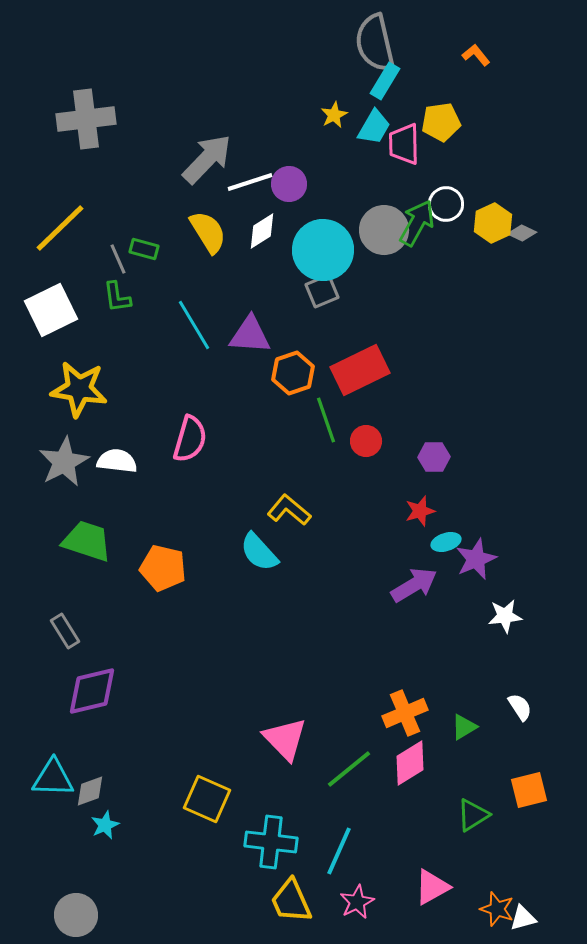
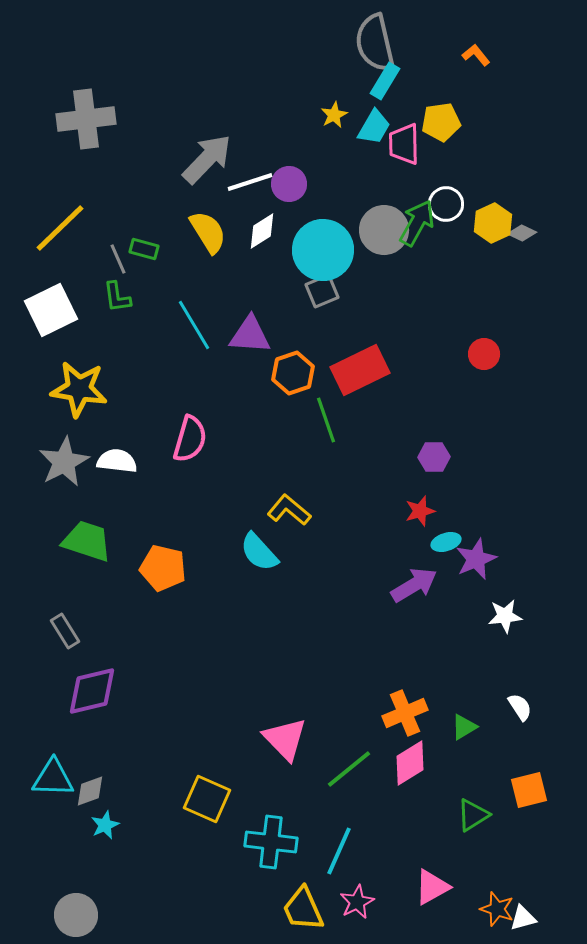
red circle at (366, 441): moved 118 px right, 87 px up
yellow trapezoid at (291, 901): moved 12 px right, 8 px down
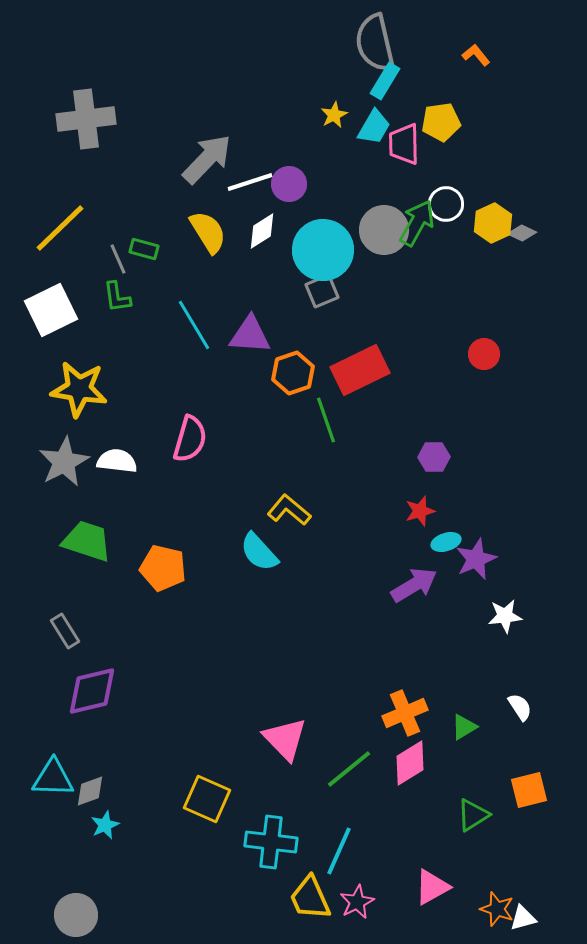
yellow trapezoid at (303, 909): moved 7 px right, 11 px up
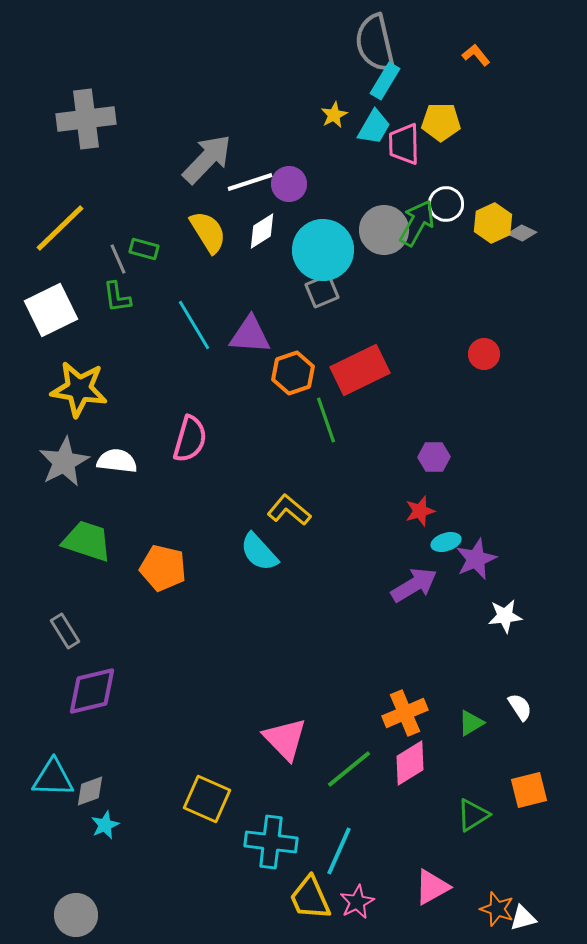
yellow pentagon at (441, 122): rotated 9 degrees clockwise
green triangle at (464, 727): moved 7 px right, 4 px up
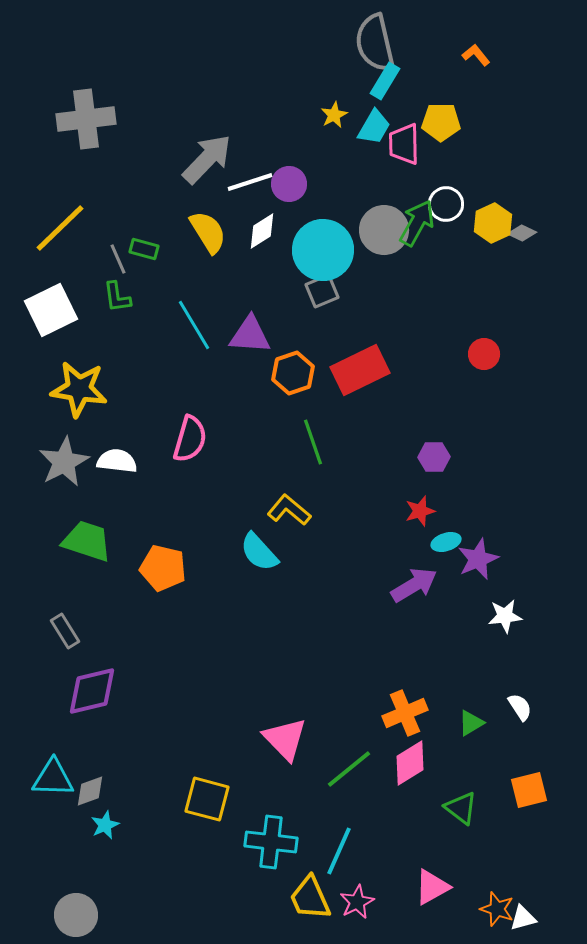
green line at (326, 420): moved 13 px left, 22 px down
purple star at (476, 559): moved 2 px right
yellow square at (207, 799): rotated 9 degrees counterclockwise
green triangle at (473, 815): moved 12 px left, 7 px up; rotated 51 degrees counterclockwise
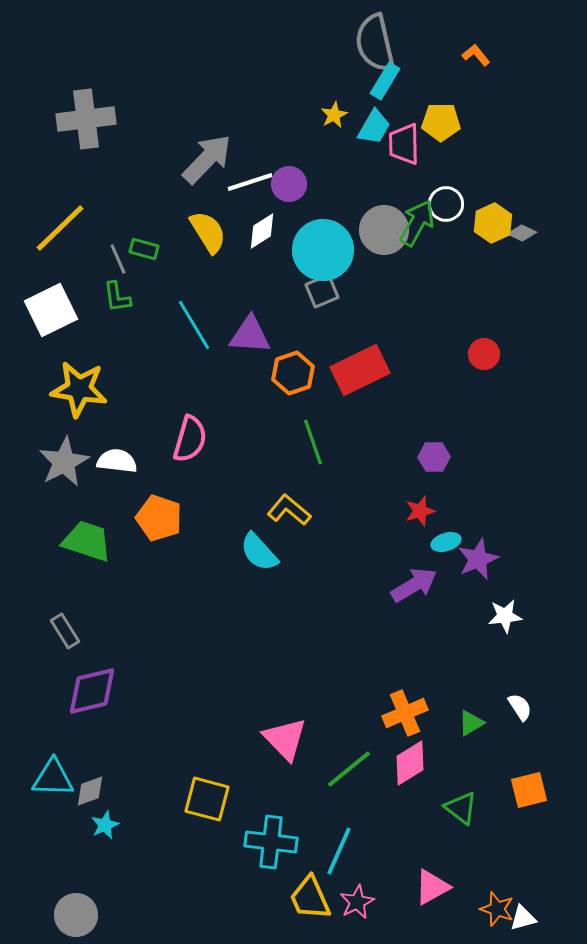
orange pentagon at (163, 568): moved 4 px left, 50 px up; rotated 6 degrees clockwise
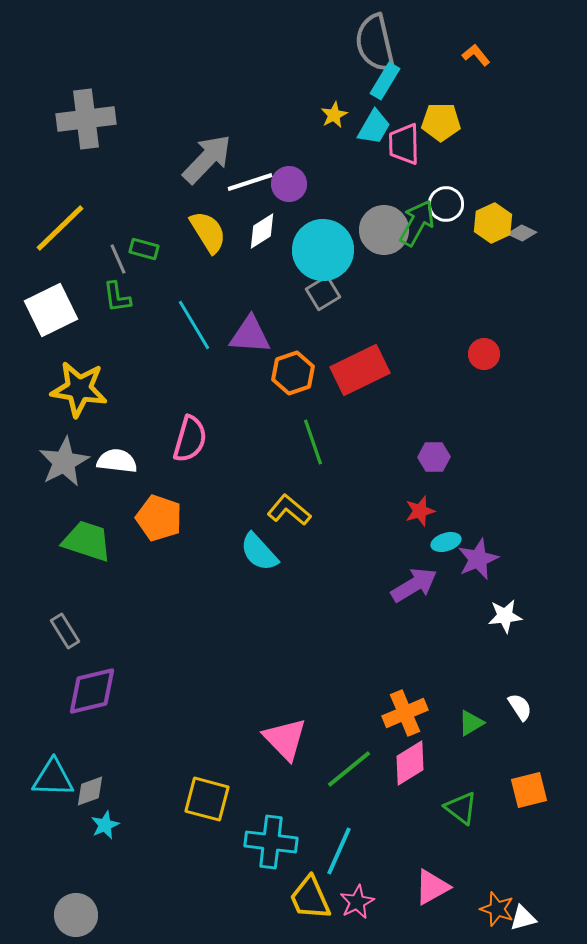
gray square at (322, 291): moved 1 px right, 2 px down; rotated 8 degrees counterclockwise
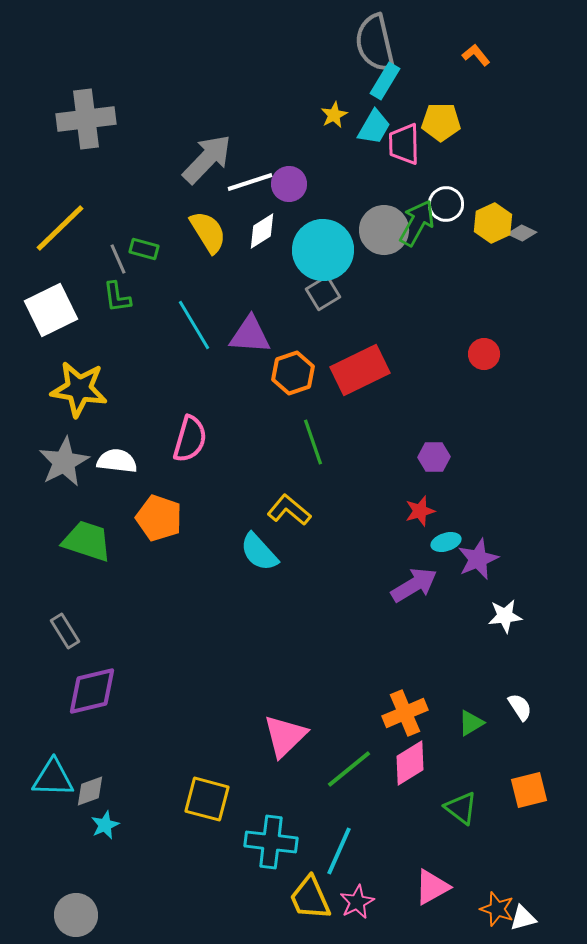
pink triangle at (285, 739): moved 3 px up; rotated 30 degrees clockwise
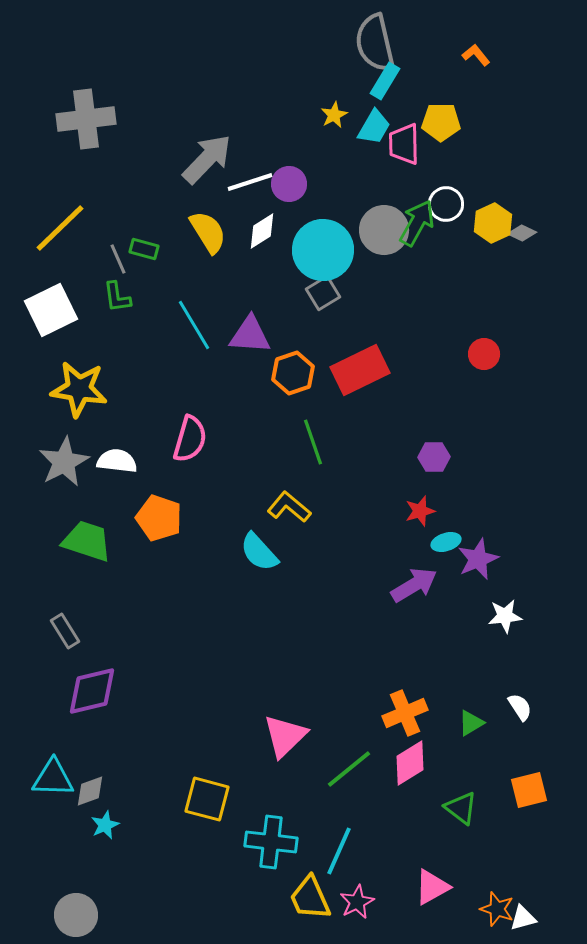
yellow L-shape at (289, 510): moved 3 px up
